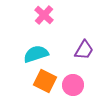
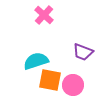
purple trapezoid: moved 1 px left, 2 px down; rotated 80 degrees clockwise
cyan semicircle: moved 7 px down
orange square: moved 5 px right, 1 px up; rotated 15 degrees counterclockwise
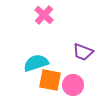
cyan semicircle: moved 2 px down
